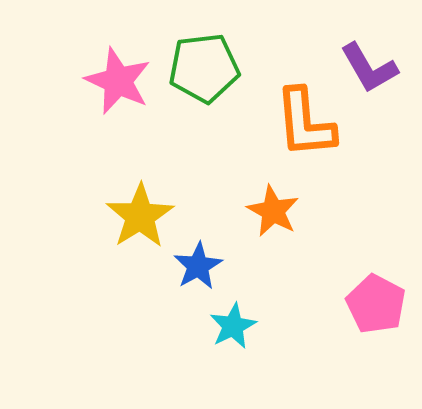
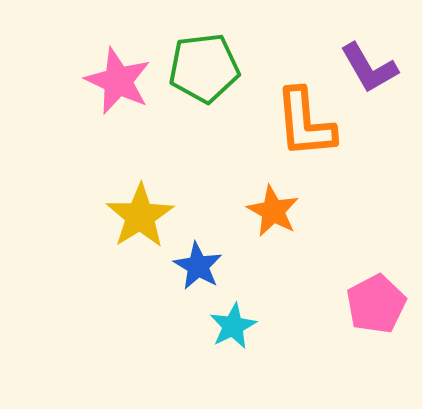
blue star: rotated 12 degrees counterclockwise
pink pentagon: rotated 16 degrees clockwise
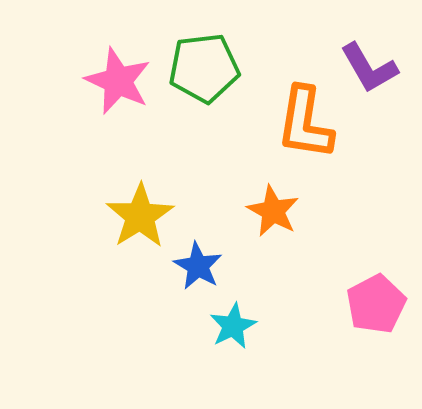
orange L-shape: rotated 14 degrees clockwise
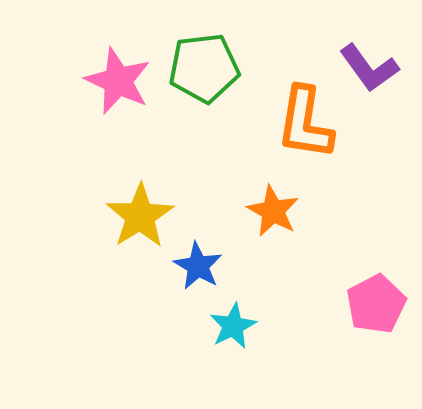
purple L-shape: rotated 6 degrees counterclockwise
